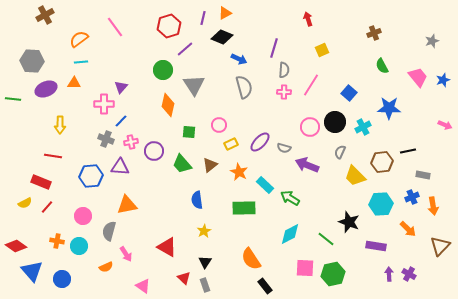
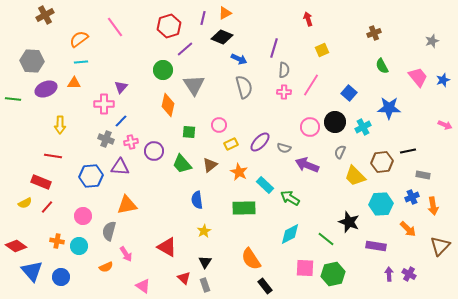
blue circle at (62, 279): moved 1 px left, 2 px up
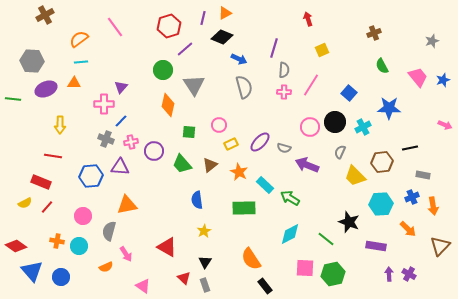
black line at (408, 151): moved 2 px right, 3 px up
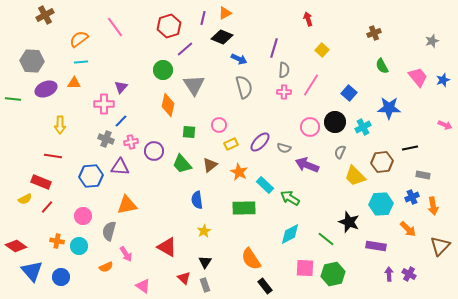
yellow square at (322, 50): rotated 24 degrees counterclockwise
yellow semicircle at (25, 203): moved 4 px up
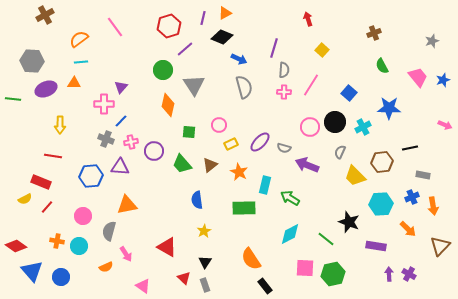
cyan rectangle at (265, 185): rotated 60 degrees clockwise
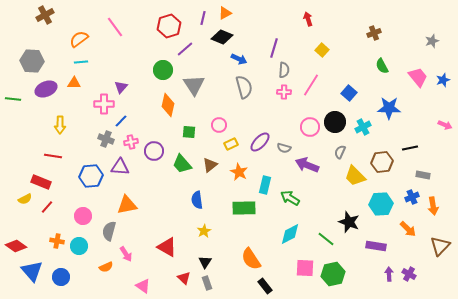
gray rectangle at (205, 285): moved 2 px right, 2 px up
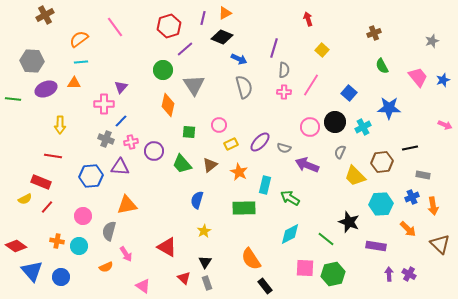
blue semicircle at (197, 200): rotated 24 degrees clockwise
brown triangle at (440, 246): moved 2 px up; rotated 30 degrees counterclockwise
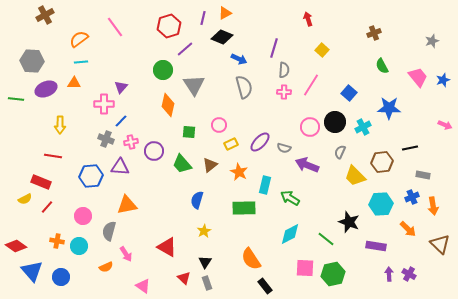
green line at (13, 99): moved 3 px right
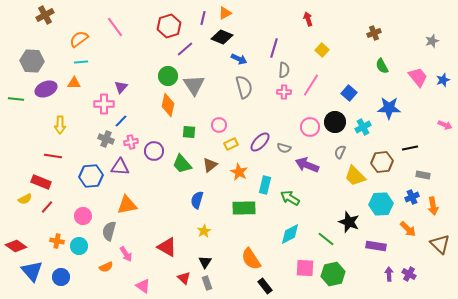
green circle at (163, 70): moved 5 px right, 6 px down
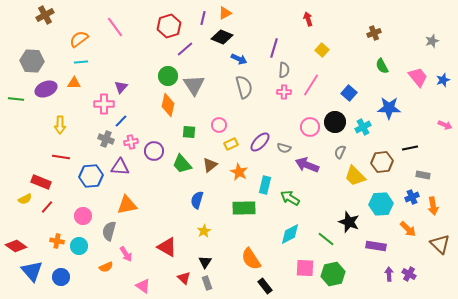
red line at (53, 156): moved 8 px right, 1 px down
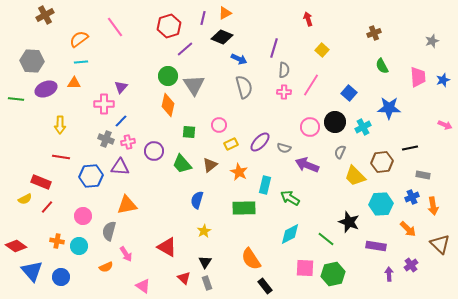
pink trapezoid at (418, 77): rotated 35 degrees clockwise
pink cross at (131, 142): moved 3 px left
purple cross at (409, 274): moved 2 px right, 9 px up; rotated 24 degrees clockwise
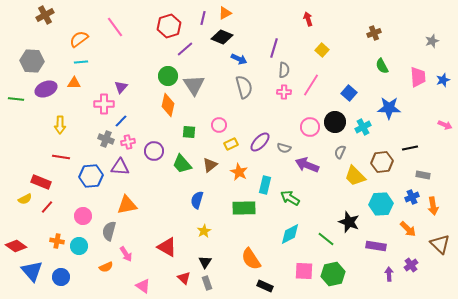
pink square at (305, 268): moved 1 px left, 3 px down
black rectangle at (265, 286): rotated 28 degrees counterclockwise
